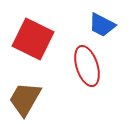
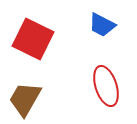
red ellipse: moved 19 px right, 20 px down
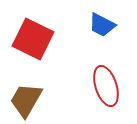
brown trapezoid: moved 1 px right, 1 px down
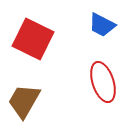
red ellipse: moved 3 px left, 4 px up
brown trapezoid: moved 2 px left, 1 px down
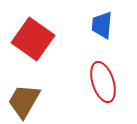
blue trapezoid: rotated 68 degrees clockwise
red square: rotated 9 degrees clockwise
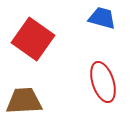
blue trapezoid: moved 7 px up; rotated 100 degrees clockwise
brown trapezoid: rotated 57 degrees clockwise
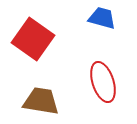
brown trapezoid: moved 17 px right; rotated 12 degrees clockwise
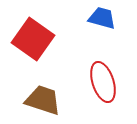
brown trapezoid: moved 2 px right, 1 px up; rotated 9 degrees clockwise
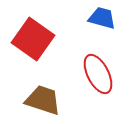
red ellipse: moved 5 px left, 8 px up; rotated 9 degrees counterclockwise
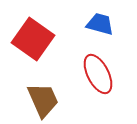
blue trapezoid: moved 2 px left, 6 px down
brown trapezoid: rotated 48 degrees clockwise
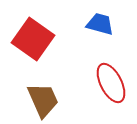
red ellipse: moved 13 px right, 9 px down
